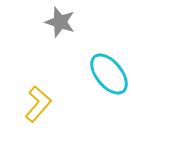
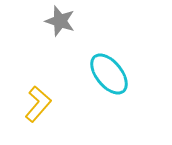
gray star: moved 1 px up
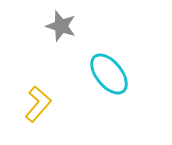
gray star: moved 1 px right, 5 px down
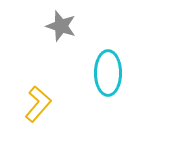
cyan ellipse: moved 1 px left, 1 px up; rotated 39 degrees clockwise
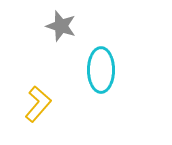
cyan ellipse: moved 7 px left, 3 px up
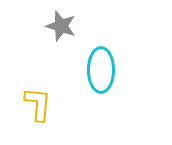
yellow L-shape: rotated 36 degrees counterclockwise
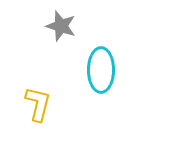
yellow L-shape: rotated 9 degrees clockwise
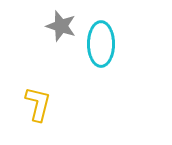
cyan ellipse: moved 26 px up
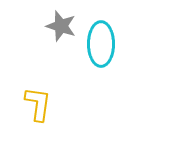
yellow L-shape: rotated 6 degrees counterclockwise
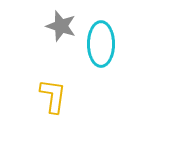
yellow L-shape: moved 15 px right, 8 px up
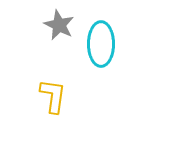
gray star: moved 2 px left, 1 px up; rotated 8 degrees clockwise
